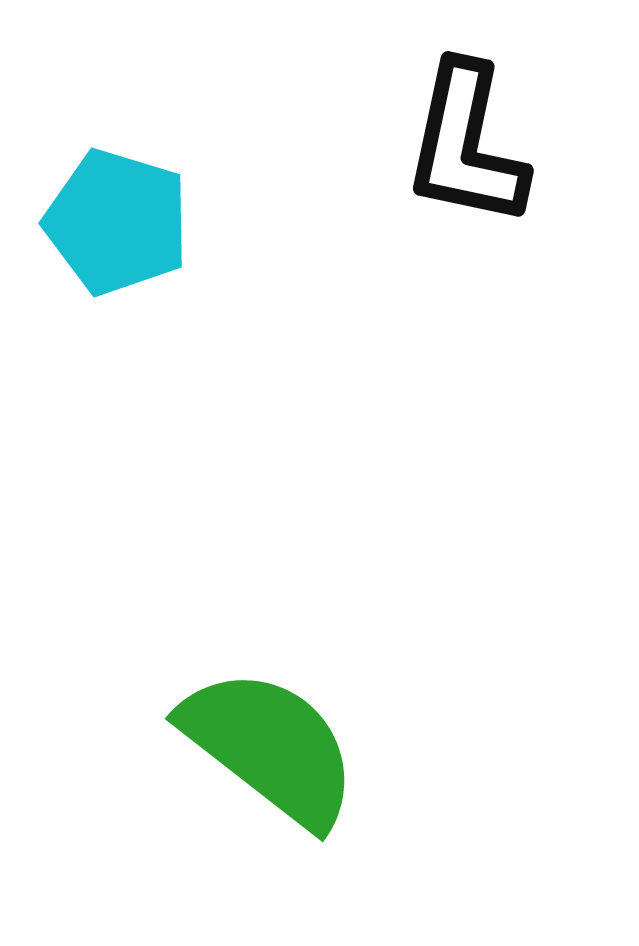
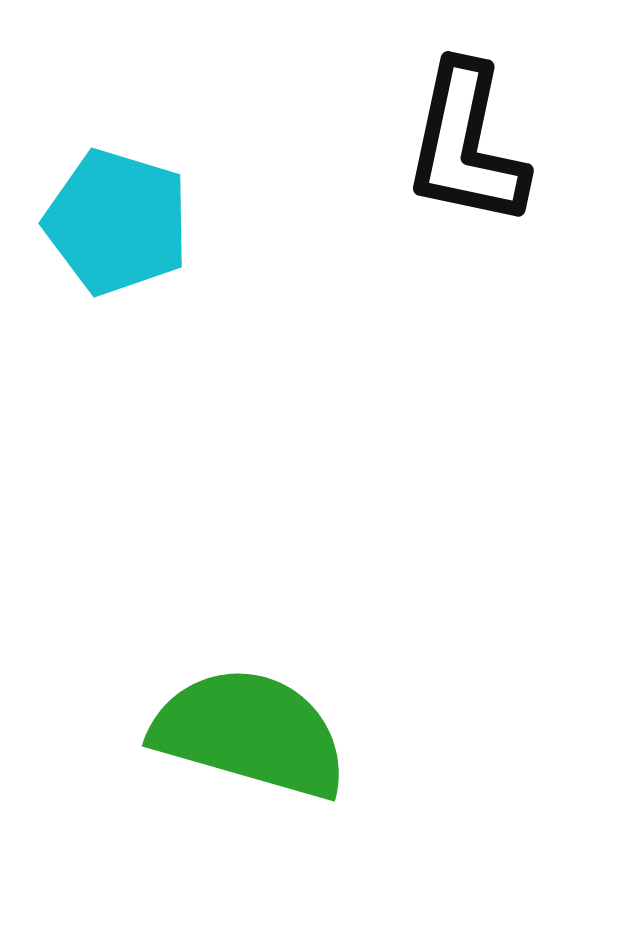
green semicircle: moved 20 px left, 14 px up; rotated 22 degrees counterclockwise
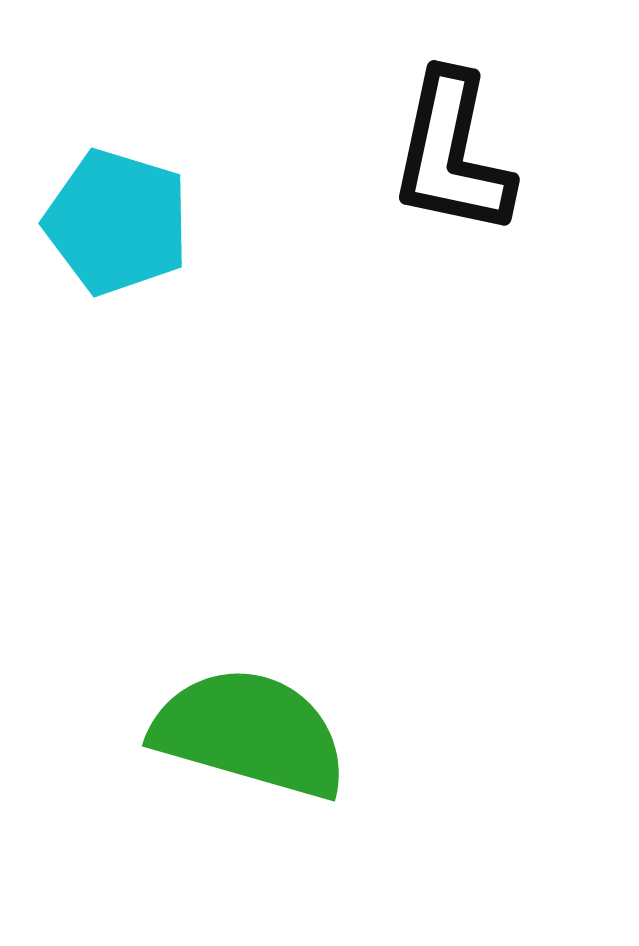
black L-shape: moved 14 px left, 9 px down
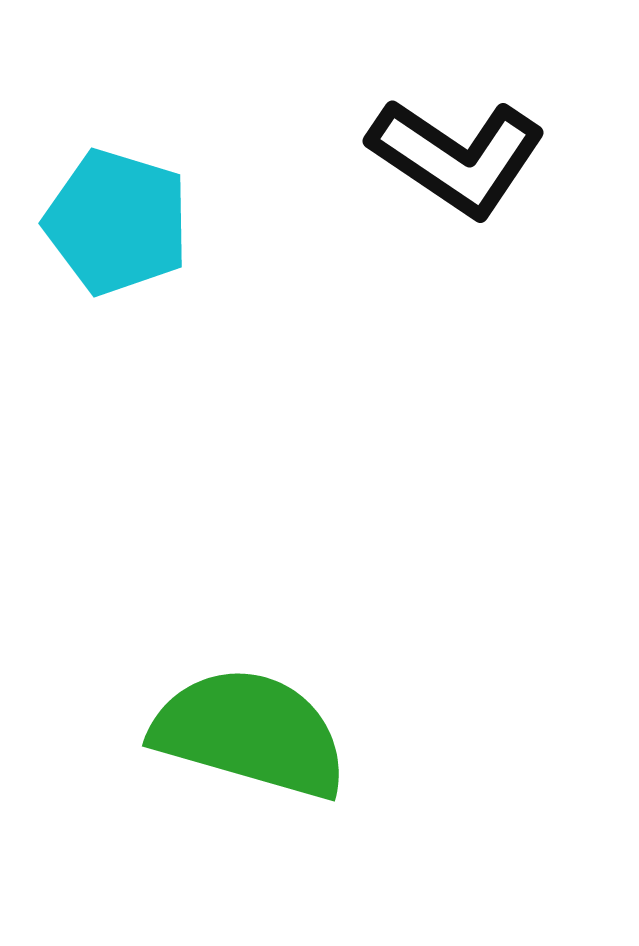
black L-shape: moved 5 px right, 3 px down; rotated 68 degrees counterclockwise
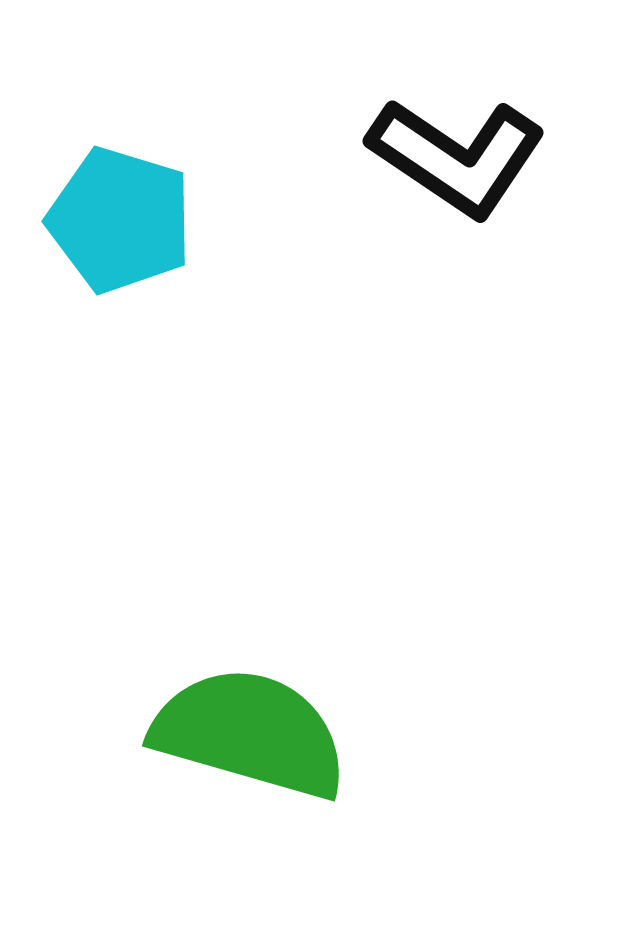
cyan pentagon: moved 3 px right, 2 px up
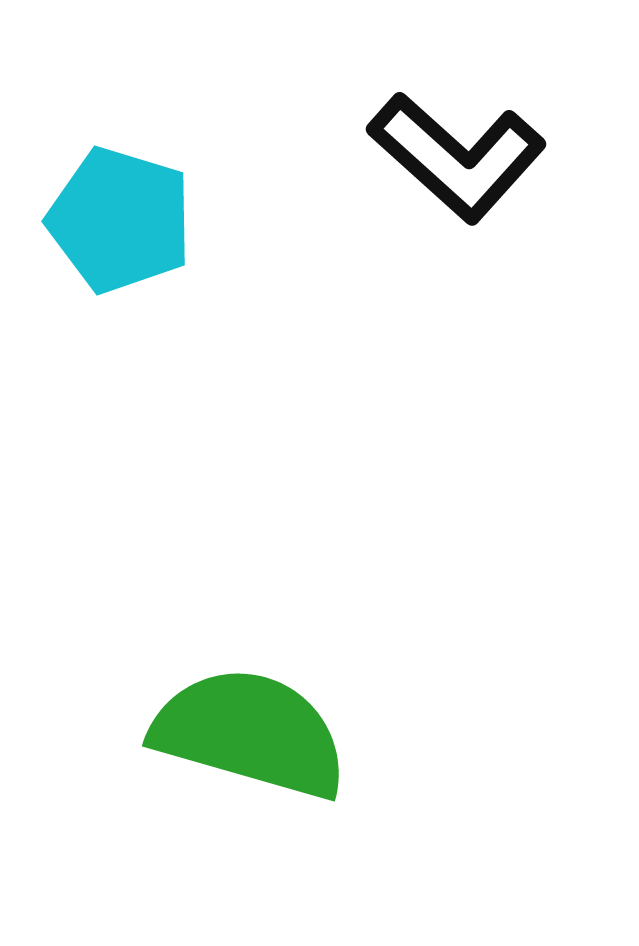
black L-shape: rotated 8 degrees clockwise
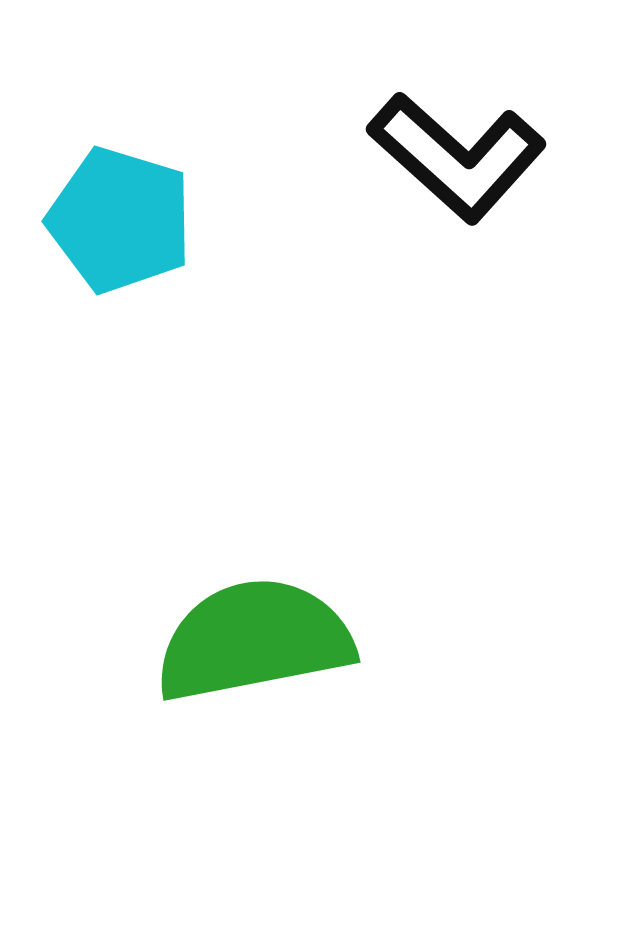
green semicircle: moved 4 px right, 93 px up; rotated 27 degrees counterclockwise
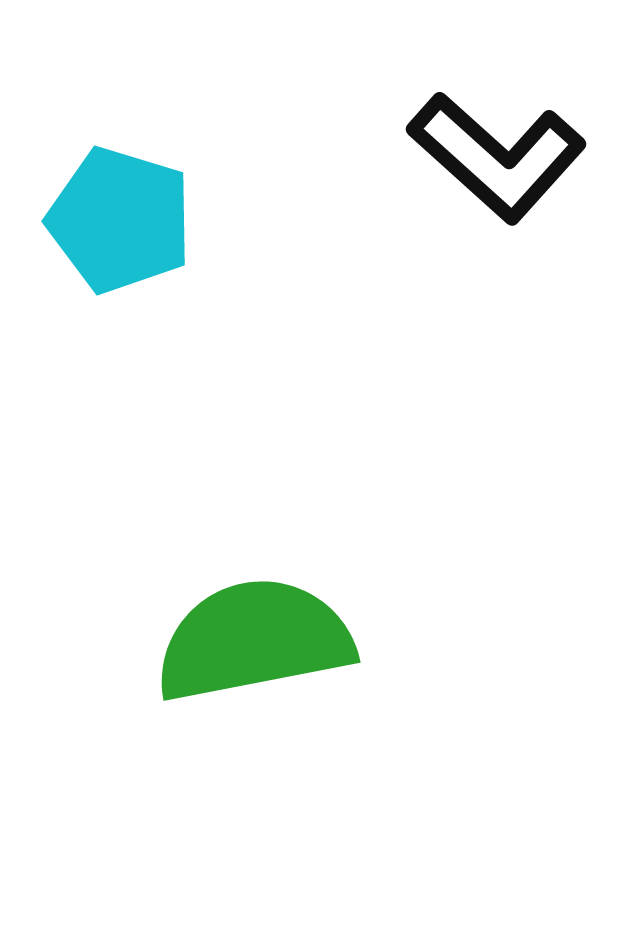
black L-shape: moved 40 px right
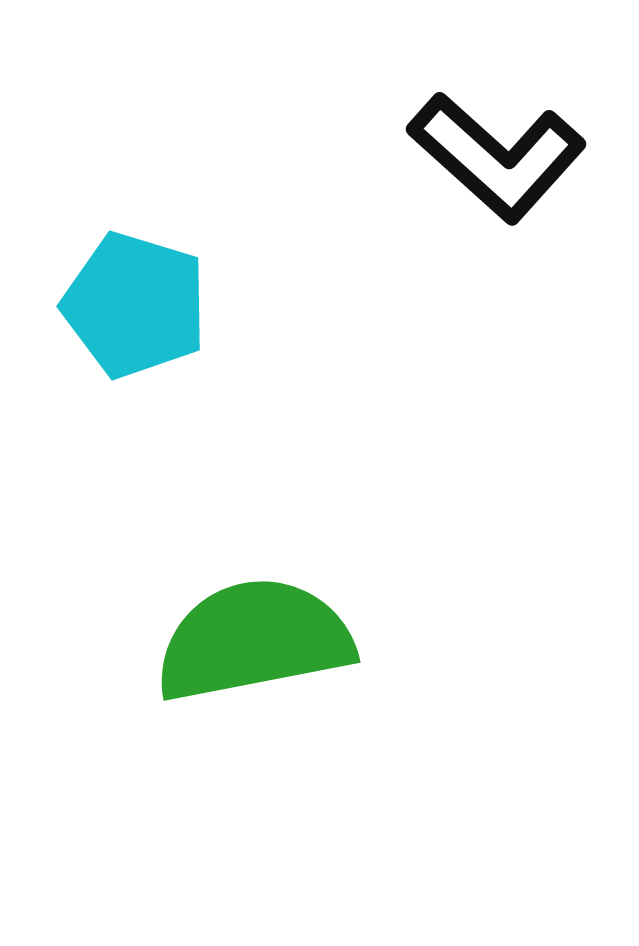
cyan pentagon: moved 15 px right, 85 px down
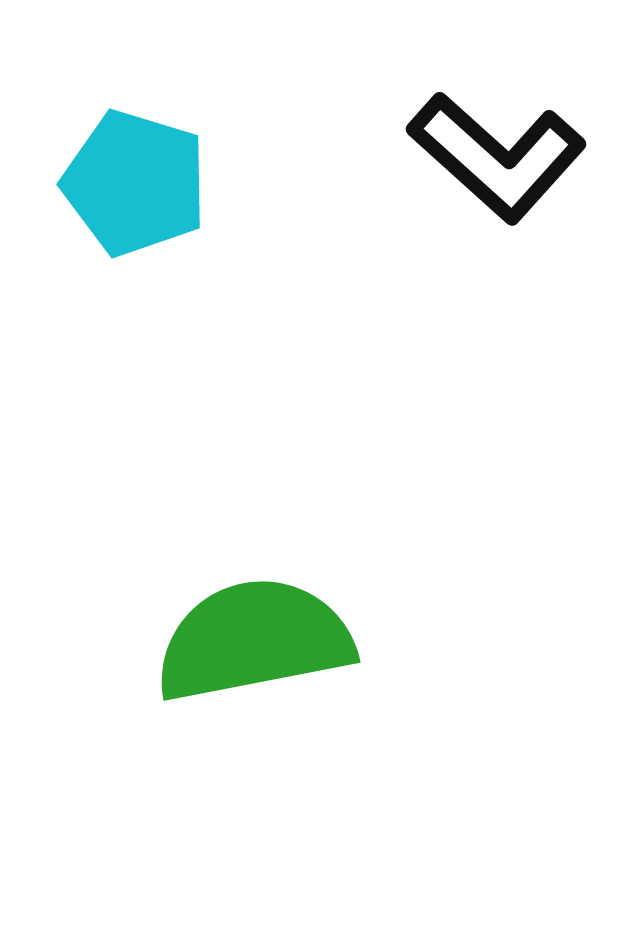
cyan pentagon: moved 122 px up
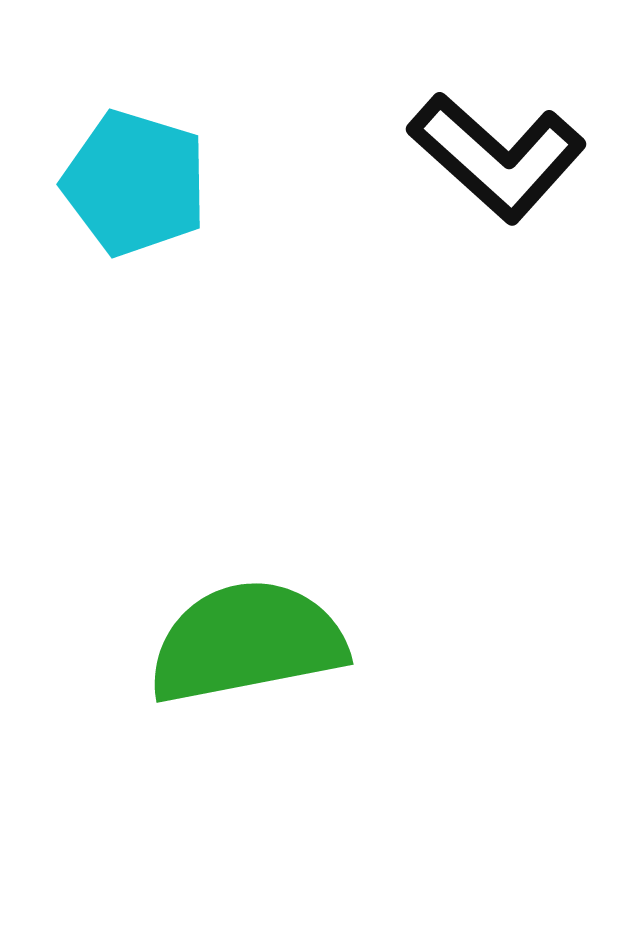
green semicircle: moved 7 px left, 2 px down
